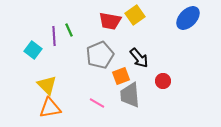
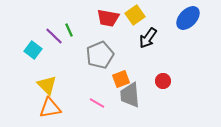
red trapezoid: moved 2 px left, 3 px up
purple line: rotated 42 degrees counterclockwise
black arrow: moved 9 px right, 20 px up; rotated 75 degrees clockwise
orange square: moved 3 px down
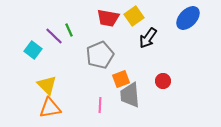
yellow square: moved 1 px left, 1 px down
pink line: moved 3 px right, 2 px down; rotated 63 degrees clockwise
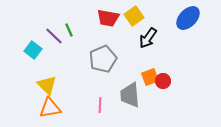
gray pentagon: moved 3 px right, 4 px down
orange square: moved 29 px right, 2 px up
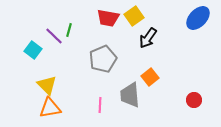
blue ellipse: moved 10 px right
green line: rotated 40 degrees clockwise
orange square: rotated 18 degrees counterclockwise
red circle: moved 31 px right, 19 px down
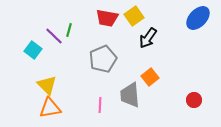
red trapezoid: moved 1 px left
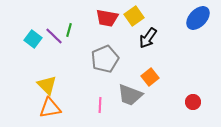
cyan square: moved 11 px up
gray pentagon: moved 2 px right
gray trapezoid: rotated 64 degrees counterclockwise
red circle: moved 1 px left, 2 px down
